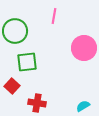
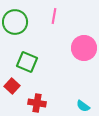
green circle: moved 9 px up
green square: rotated 30 degrees clockwise
cyan semicircle: rotated 112 degrees counterclockwise
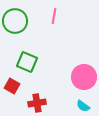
green circle: moved 1 px up
pink circle: moved 29 px down
red square: rotated 14 degrees counterclockwise
red cross: rotated 18 degrees counterclockwise
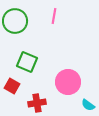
pink circle: moved 16 px left, 5 px down
cyan semicircle: moved 5 px right, 1 px up
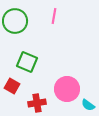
pink circle: moved 1 px left, 7 px down
